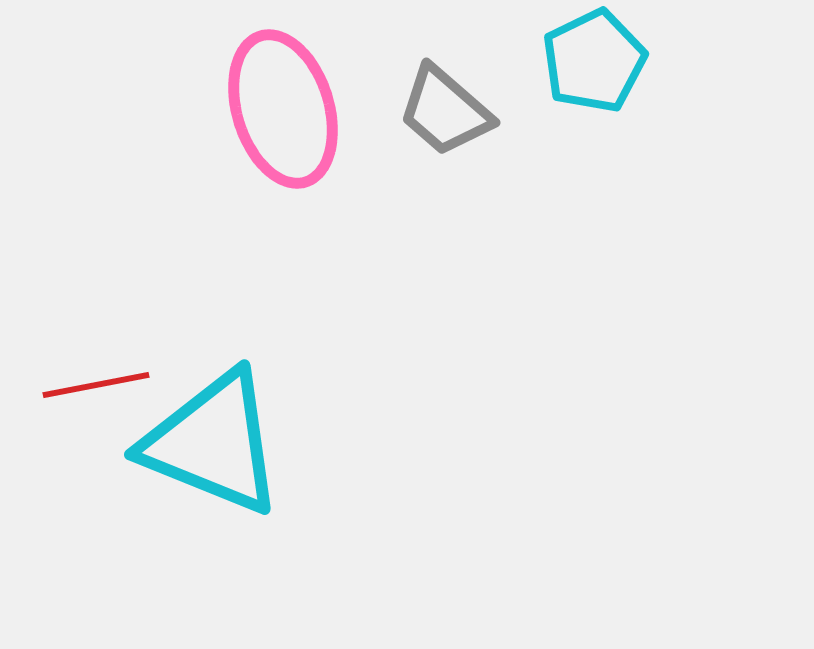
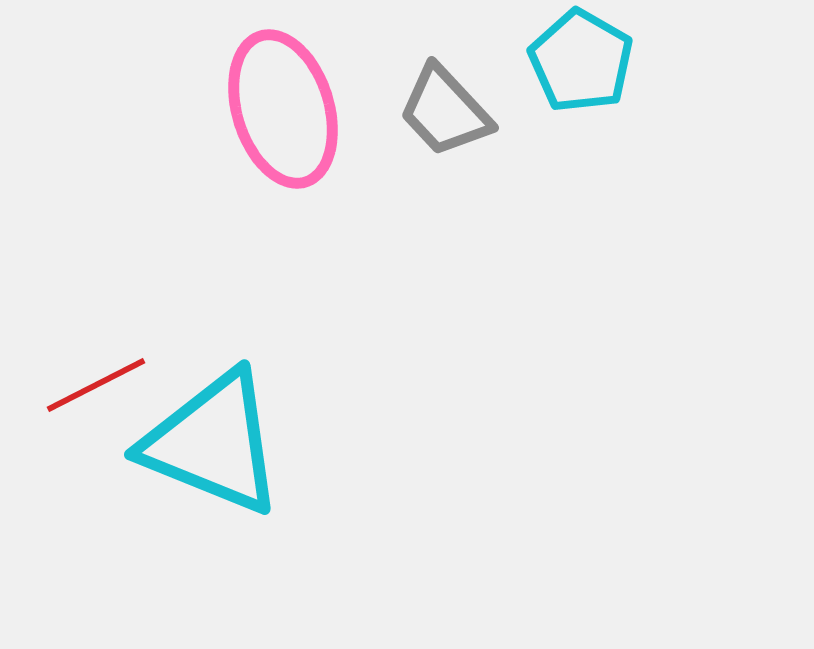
cyan pentagon: moved 13 px left; rotated 16 degrees counterclockwise
gray trapezoid: rotated 6 degrees clockwise
red line: rotated 16 degrees counterclockwise
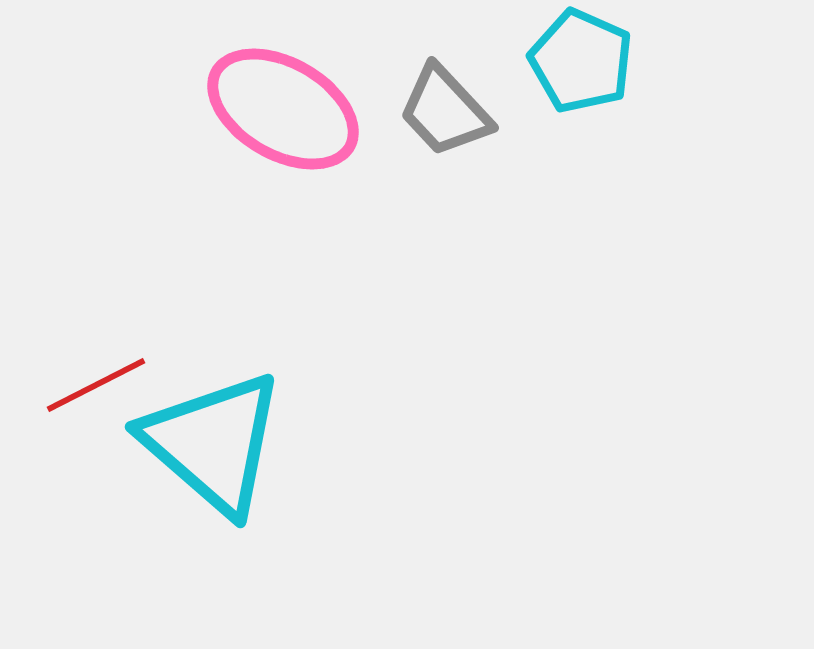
cyan pentagon: rotated 6 degrees counterclockwise
pink ellipse: rotated 43 degrees counterclockwise
cyan triangle: rotated 19 degrees clockwise
